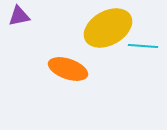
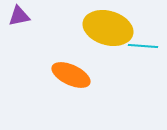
yellow ellipse: rotated 45 degrees clockwise
orange ellipse: moved 3 px right, 6 px down; rotated 6 degrees clockwise
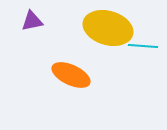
purple triangle: moved 13 px right, 5 px down
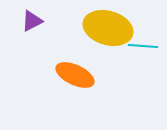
purple triangle: rotated 15 degrees counterclockwise
orange ellipse: moved 4 px right
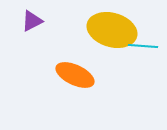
yellow ellipse: moved 4 px right, 2 px down
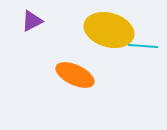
yellow ellipse: moved 3 px left
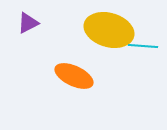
purple triangle: moved 4 px left, 2 px down
orange ellipse: moved 1 px left, 1 px down
